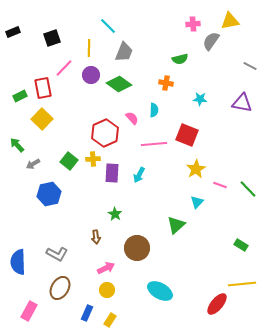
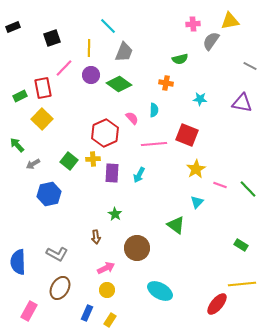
black rectangle at (13, 32): moved 5 px up
green triangle at (176, 225): rotated 42 degrees counterclockwise
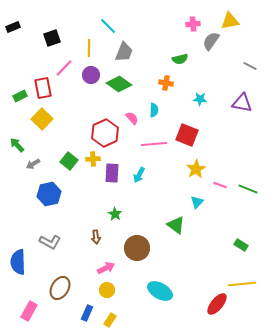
green line at (248, 189): rotated 24 degrees counterclockwise
gray L-shape at (57, 254): moved 7 px left, 12 px up
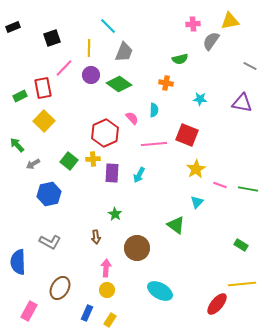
yellow square at (42, 119): moved 2 px right, 2 px down
green line at (248, 189): rotated 12 degrees counterclockwise
pink arrow at (106, 268): rotated 60 degrees counterclockwise
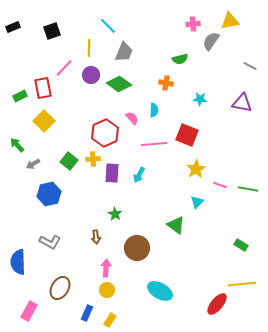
black square at (52, 38): moved 7 px up
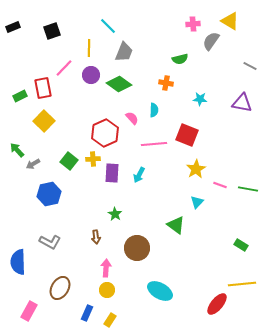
yellow triangle at (230, 21): rotated 42 degrees clockwise
green arrow at (17, 145): moved 5 px down
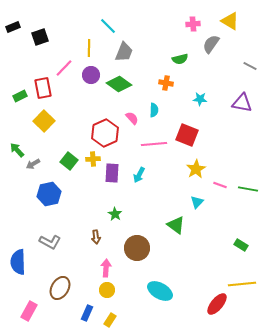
black square at (52, 31): moved 12 px left, 6 px down
gray semicircle at (211, 41): moved 3 px down
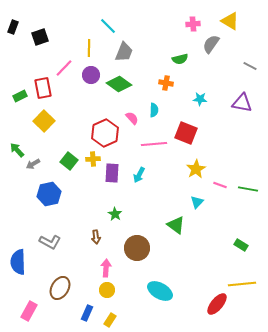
black rectangle at (13, 27): rotated 48 degrees counterclockwise
red square at (187, 135): moved 1 px left, 2 px up
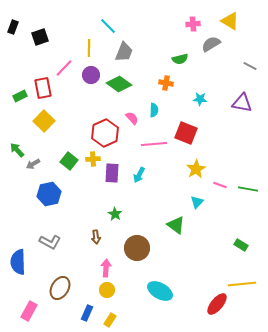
gray semicircle at (211, 44): rotated 24 degrees clockwise
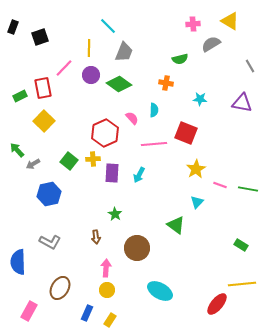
gray line at (250, 66): rotated 32 degrees clockwise
